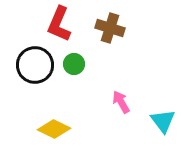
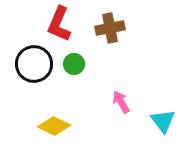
brown cross: rotated 28 degrees counterclockwise
black circle: moved 1 px left, 1 px up
yellow diamond: moved 3 px up
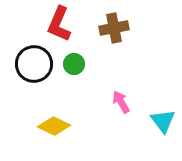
brown cross: moved 4 px right
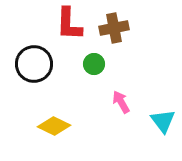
red L-shape: moved 10 px right; rotated 21 degrees counterclockwise
green circle: moved 20 px right
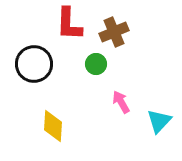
brown cross: moved 4 px down; rotated 12 degrees counterclockwise
green circle: moved 2 px right
cyan triangle: moved 4 px left; rotated 20 degrees clockwise
yellow diamond: moved 1 px left; rotated 68 degrees clockwise
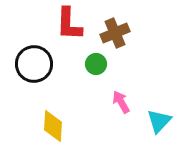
brown cross: moved 1 px right, 1 px down
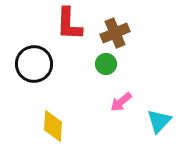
green circle: moved 10 px right
pink arrow: rotated 100 degrees counterclockwise
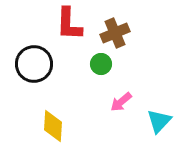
green circle: moved 5 px left
